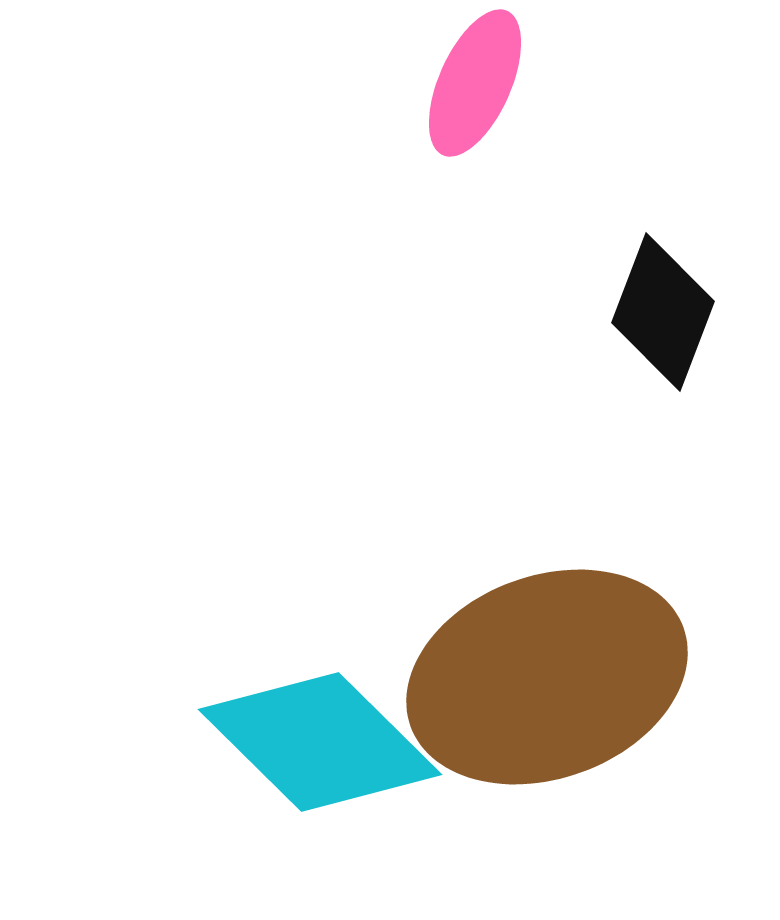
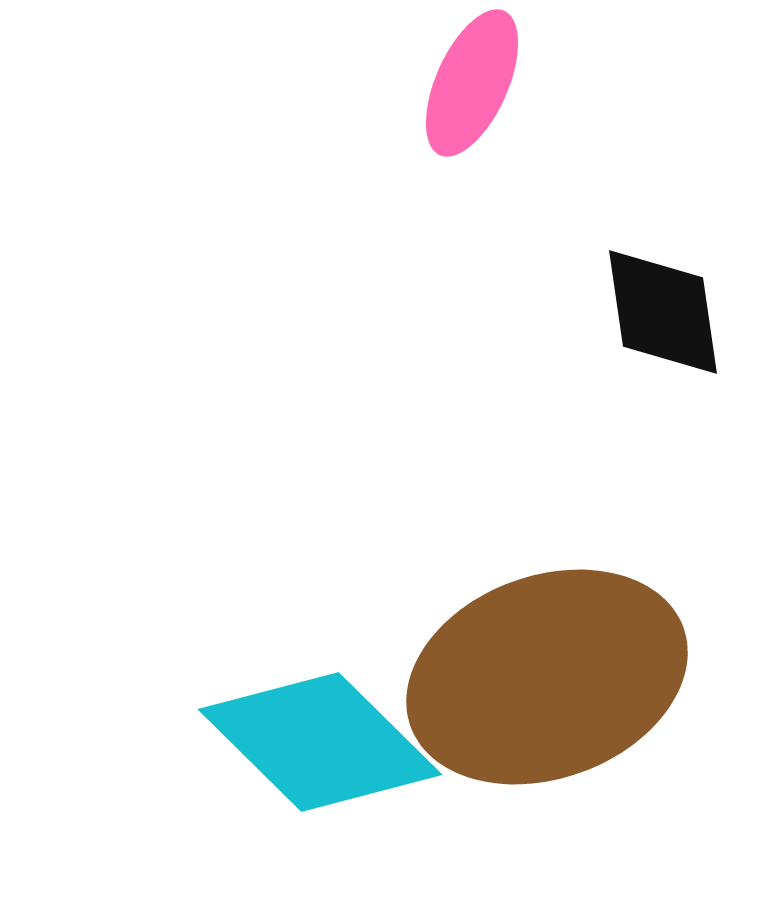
pink ellipse: moved 3 px left
black diamond: rotated 29 degrees counterclockwise
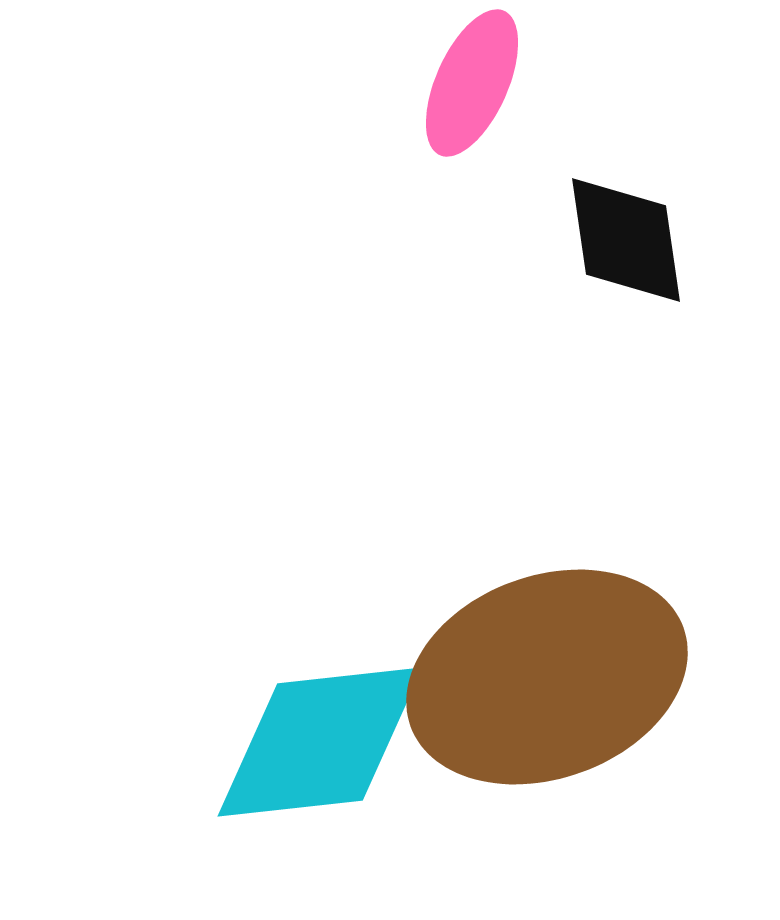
black diamond: moved 37 px left, 72 px up
cyan diamond: rotated 51 degrees counterclockwise
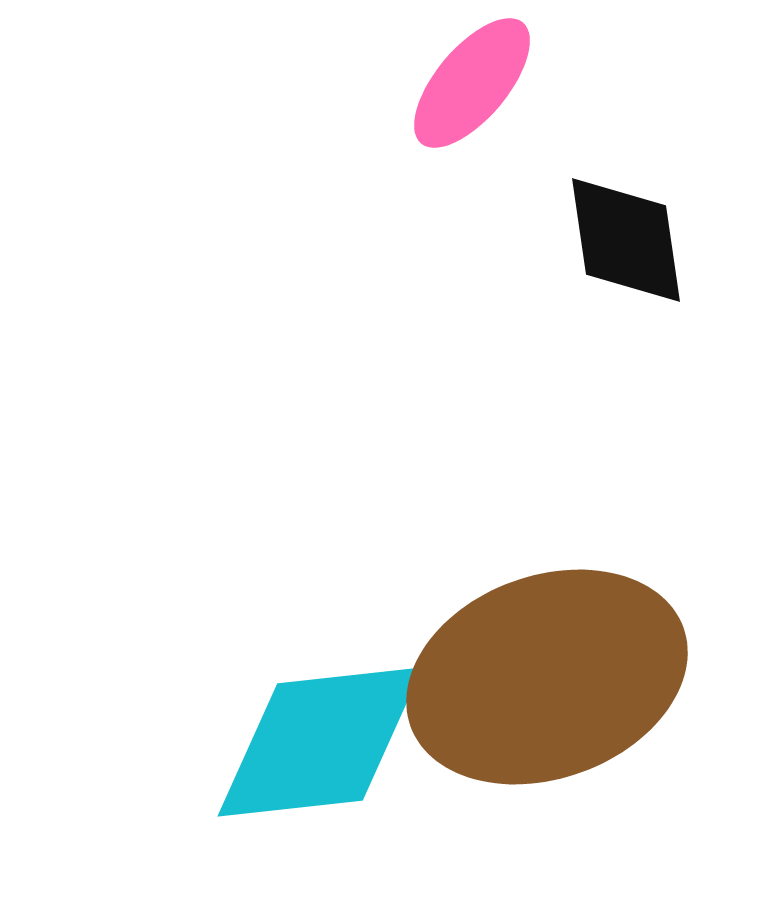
pink ellipse: rotated 16 degrees clockwise
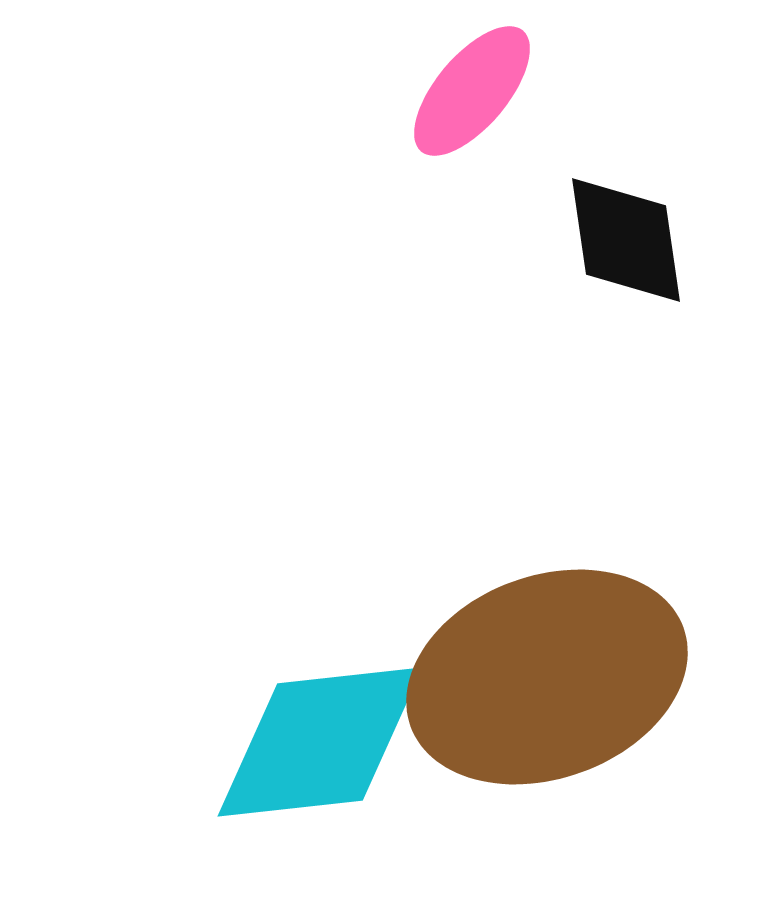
pink ellipse: moved 8 px down
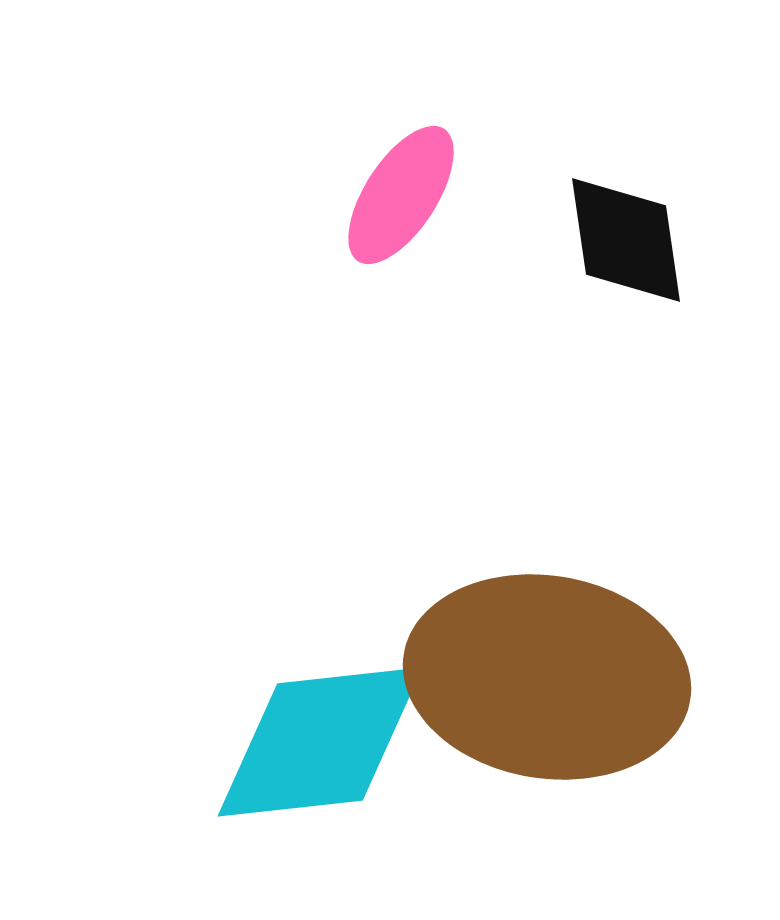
pink ellipse: moved 71 px left, 104 px down; rotated 7 degrees counterclockwise
brown ellipse: rotated 29 degrees clockwise
